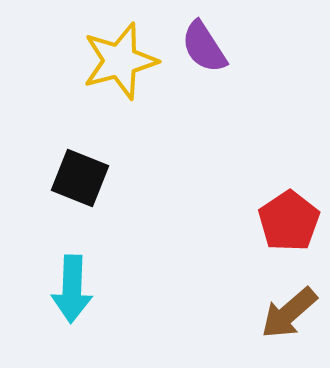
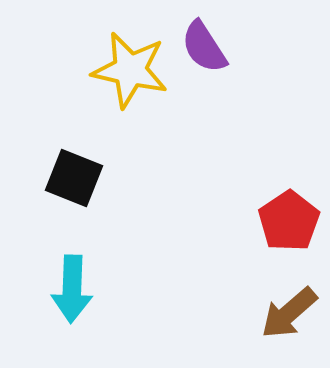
yellow star: moved 10 px right, 9 px down; rotated 28 degrees clockwise
black square: moved 6 px left
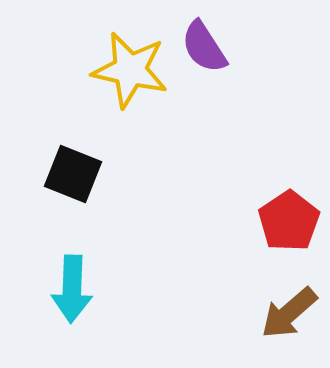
black square: moved 1 px left, 4 px up
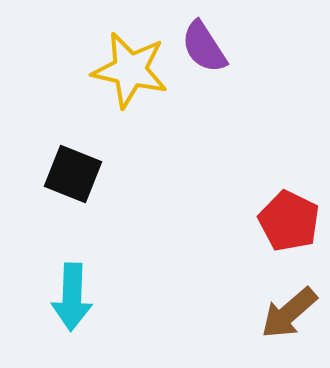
red pentagon: rotated 12 degrees counterclockwise
cyan arrow: moved 8 px down
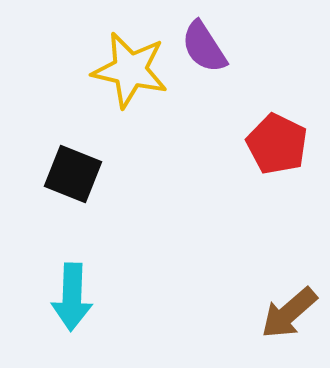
red pentagon: moved 12 px left, 77 px up
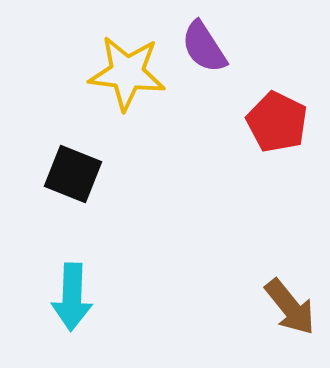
yellow star: moved 3 px left, 3 px down; rotated 6 degrees counterclockwise
red pentagon: moved 22 px up
brown arrow: moved 1 px right, 6 px up; rotated 88 degrees counterclockwise
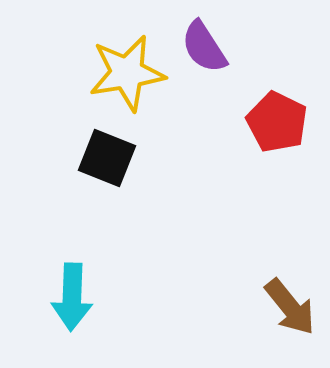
yellow star: rotated 16 degrees counterclockwise
black square: moved 34 px right, 16 px up
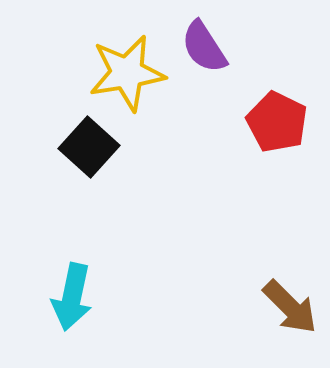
black square: moved 18 px left, 11 px up; rotated 20 degrees clockwise
cyan arrow: rotated 10 degrees clockwise
brown arrow: rotated 6 degrees counterclockwise
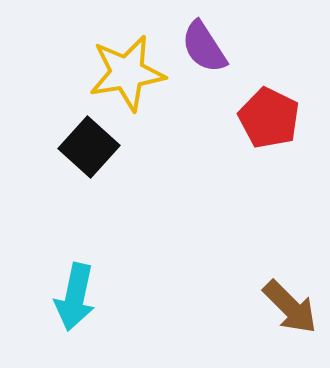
red pentagon: moved 8 px left, 4 px up
cyan arrow: moved 3 px right
